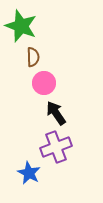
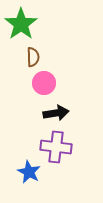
green star: moved 2 px up; rotated 16 degrees clockwise
black arrow: rotated 115 degrees clockwise
purple cross: rotated 28 degrees clockwise
blue star: moved 1 px up
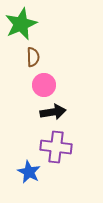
green star: rotated 12 degrees clockwise
pink circle: moved 2 px down
black arrow: moved 3 px left, 1 px up
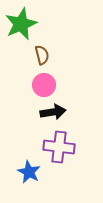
brown semicircle: moved 9 px right, 2 px up; rotated 12 degrees counterclockwise
purple cross: moved 3 px right
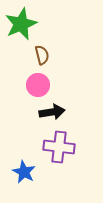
pink circle: moved 6 px left
black arrow: moved 1 px left
blue star: moved 5 px left
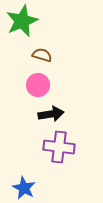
green star: moved 1 px right, 3 px up
brown semicircle: rotated 60 degrees counterclockwise
black arrow: moved 1 px left, 2 px down
blue star: moved 16 px down
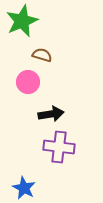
pink circle: moved 10 px left, 3 px up
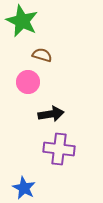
green star: rotated 24 degrees counterclockwise
purple cross: moved 2 px down
